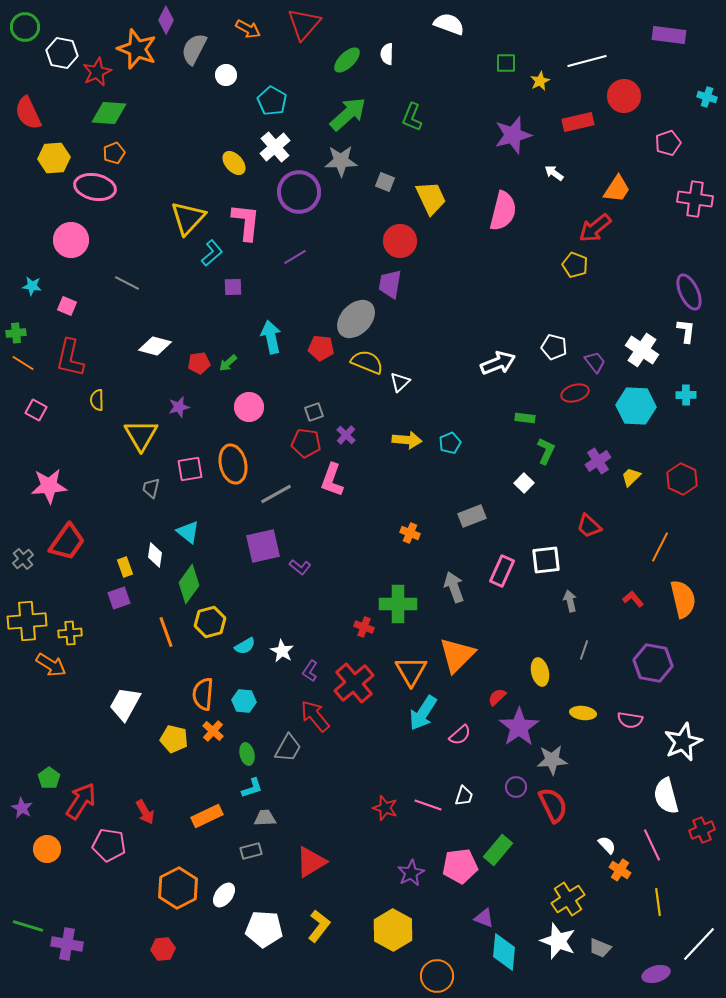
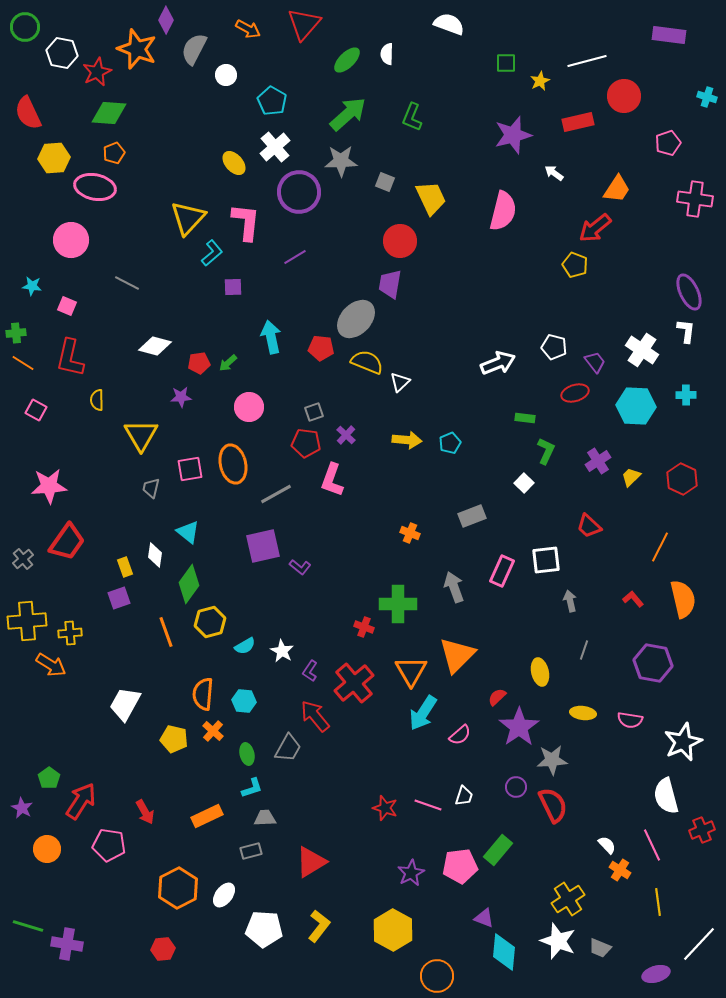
purple star at (179, 407): moved 2 px right, 10 px up; rotated 10 degrees clockwise
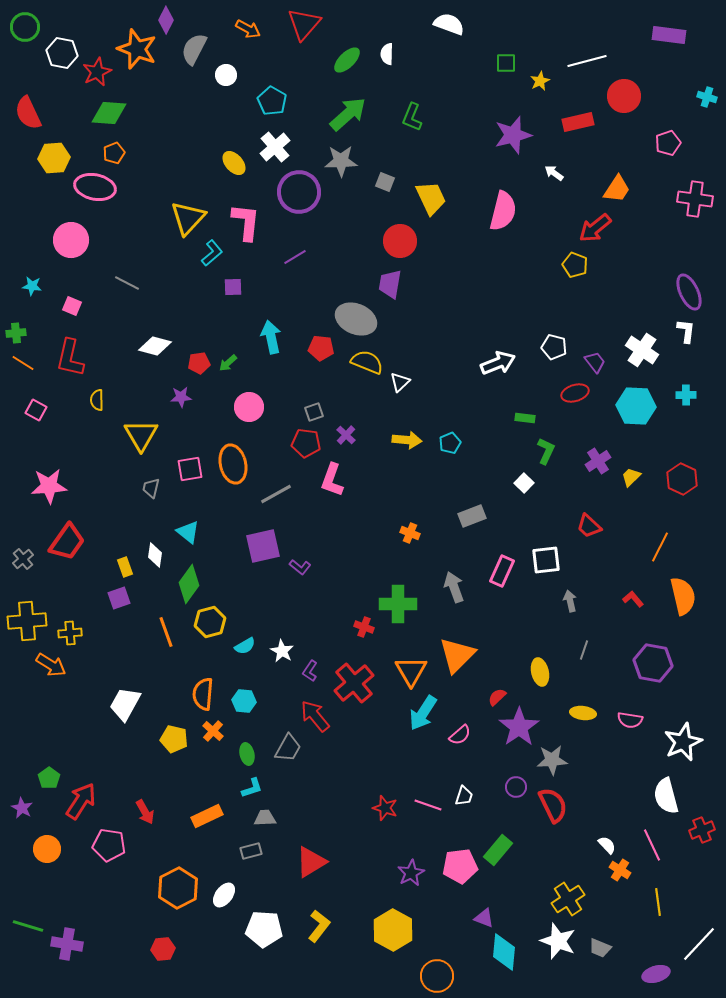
pink square at (67, 306): moved 5 px right
gray ellipse at (356, 319): rotated 69 degrees clockwise
orange semicircle at (683, 599): moved 3 px up
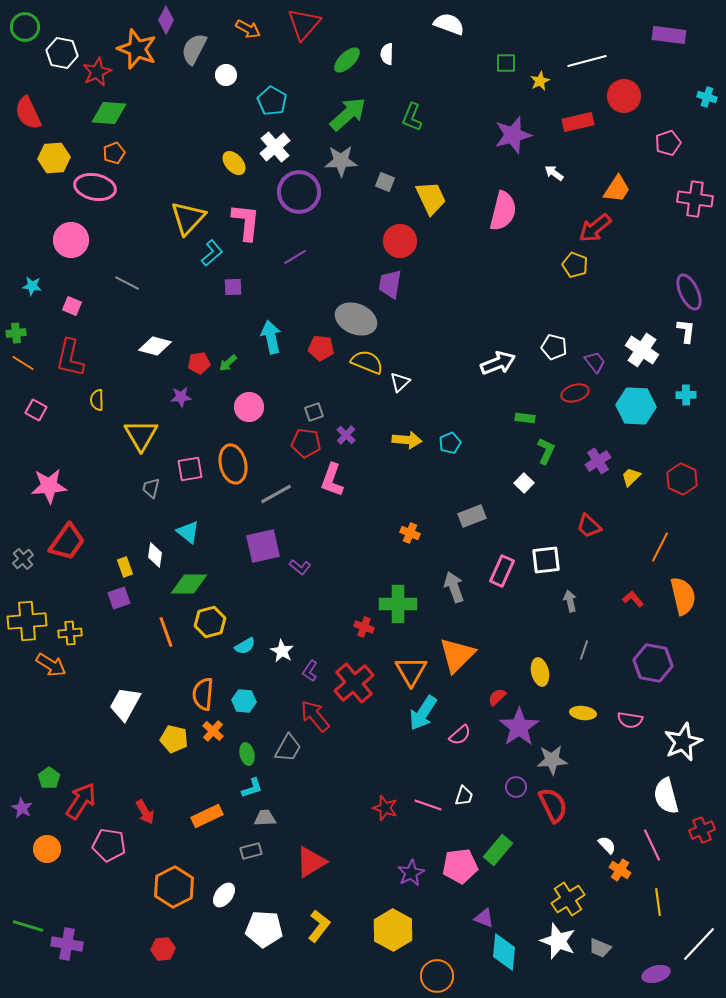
green diamond at (189, 584): rotated 54 degrees clockwise
orange hexagon at (178, 888): moved 4 px left, 1 px up
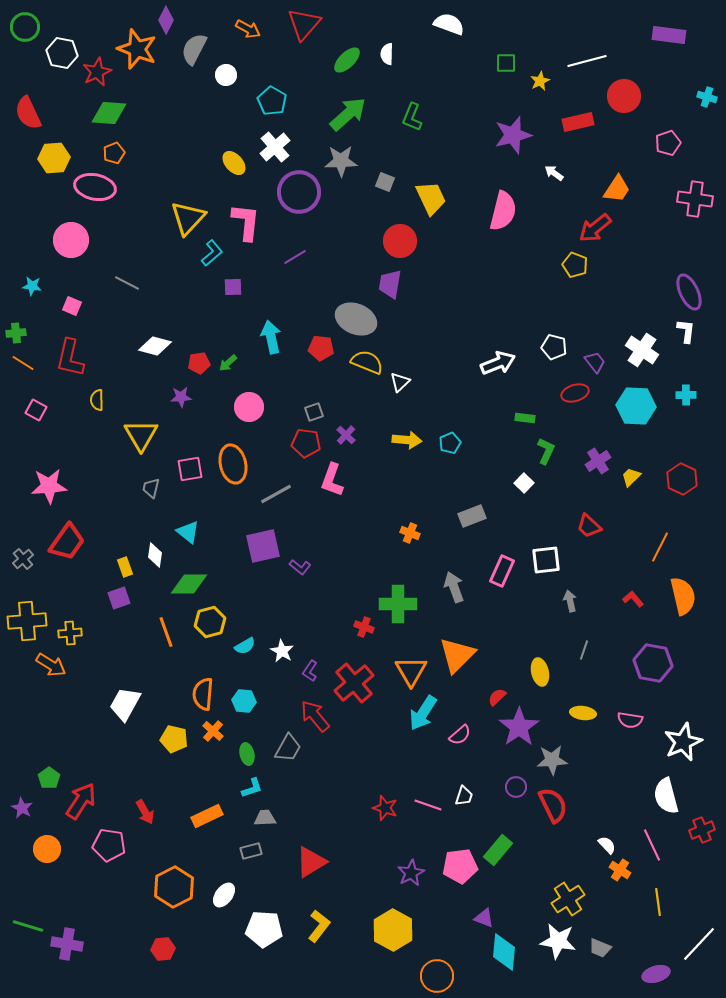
white star at (558, 941): rotated 12 degrees counterclockwise
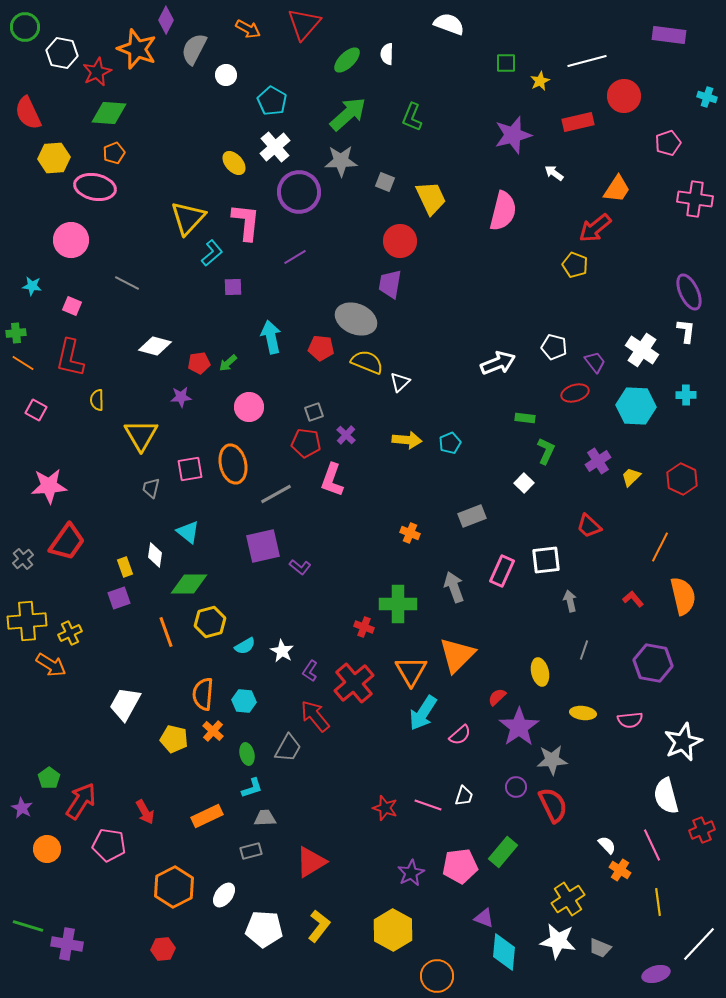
yellow cross at (70, 633): rotated 20 degrees counterclockwise
pink semicircle at (630, 720): rotated 15 degrees counterclockwise
green rectangle at (498, 850): moved 5 px right, 2 px down
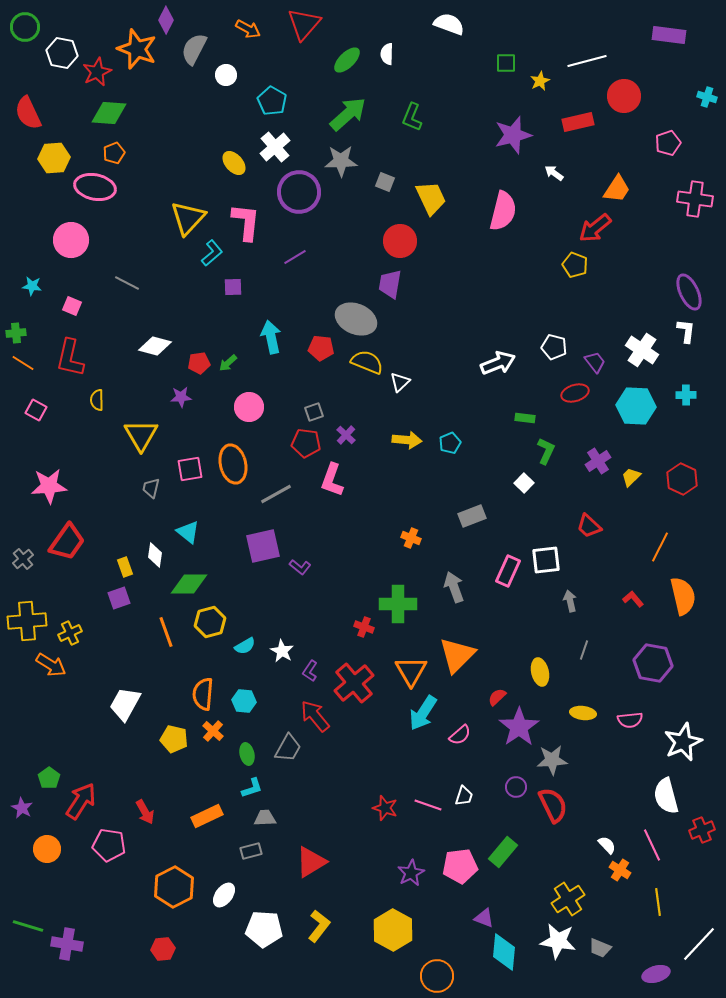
orange cross at (410, 533): moved 1 px right, 5 px down
pink rectangle at (502, 571): moved 6 px right
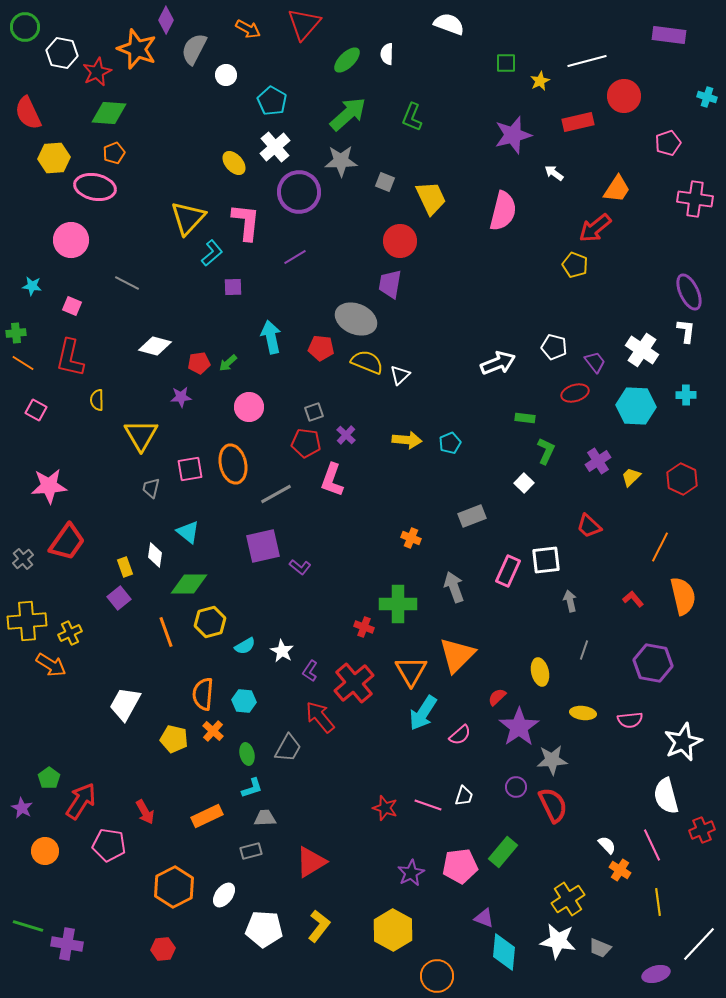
white triangle at (400, 382): moved 7 px up
purple square at (119, 598): rotated 20 degrees counterclockwise
red arrow at (315, 716): moved 5 px right, 1 px down
orange circle at (47, 849): moved 2 px left, 2 px down
